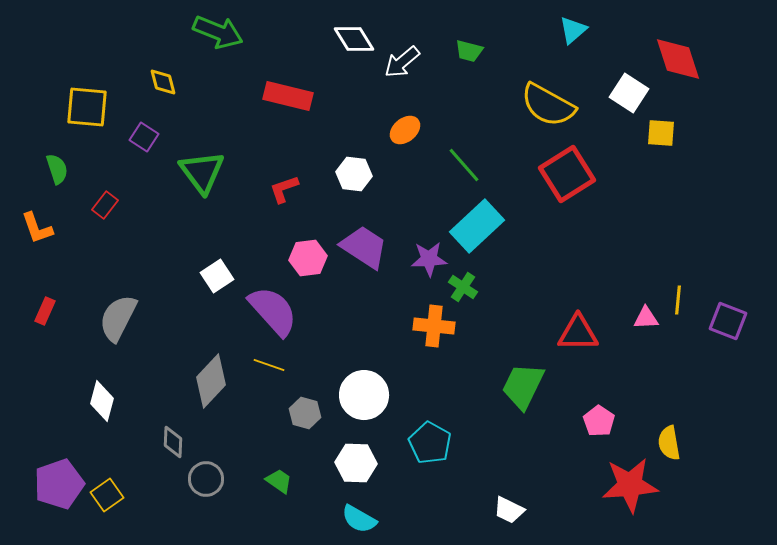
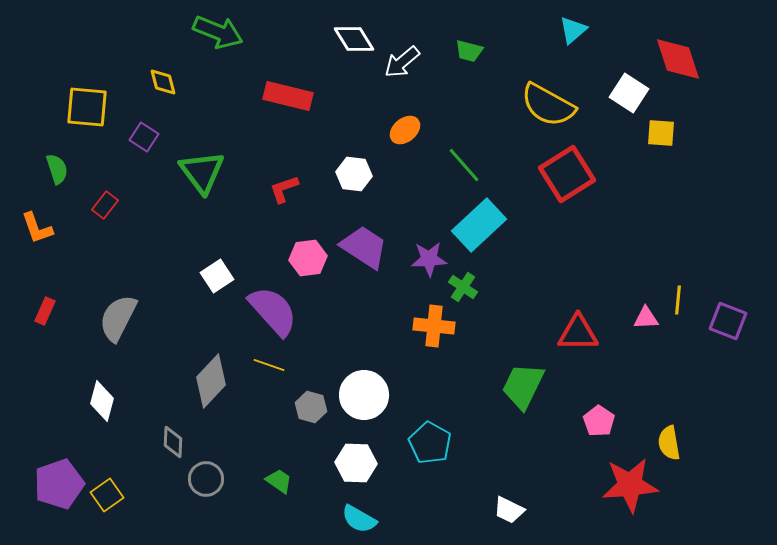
cyan rectangle at (477, 226): moved 2 px right, 1 px up
gray hexagon at (305, 413): moved 6 px right, 6 px up
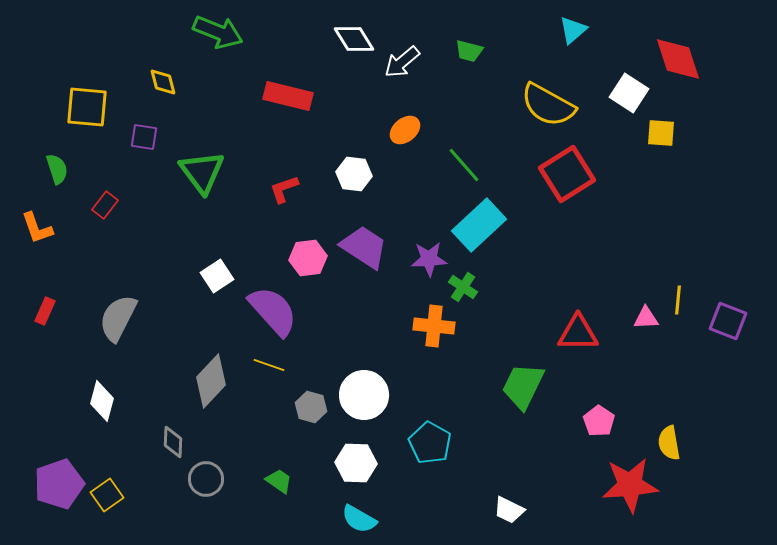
purple square at (144, 137): rotated 24 degrees counterclockwise
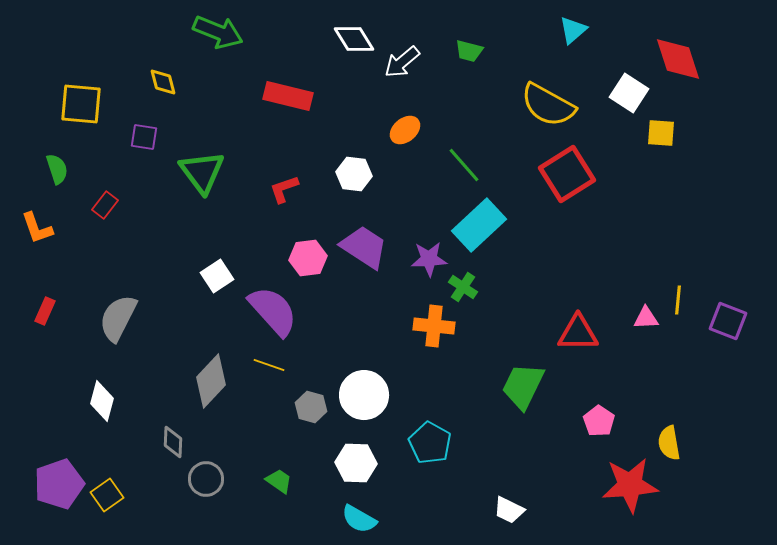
yellow square at (87, 107): moved 6 px left, 3 px up
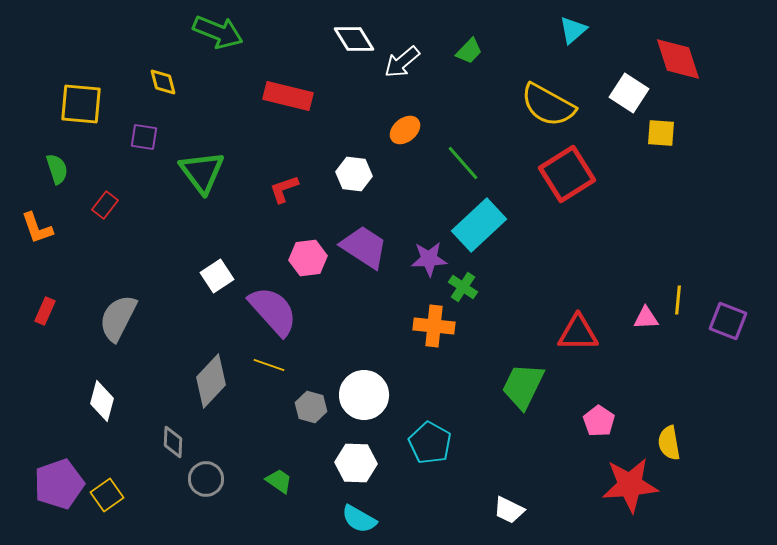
green trapezoid at (469, 51): rotated 60 degrees counterclockwise
green line at (464, 165): moved 1 px left, 2 px up
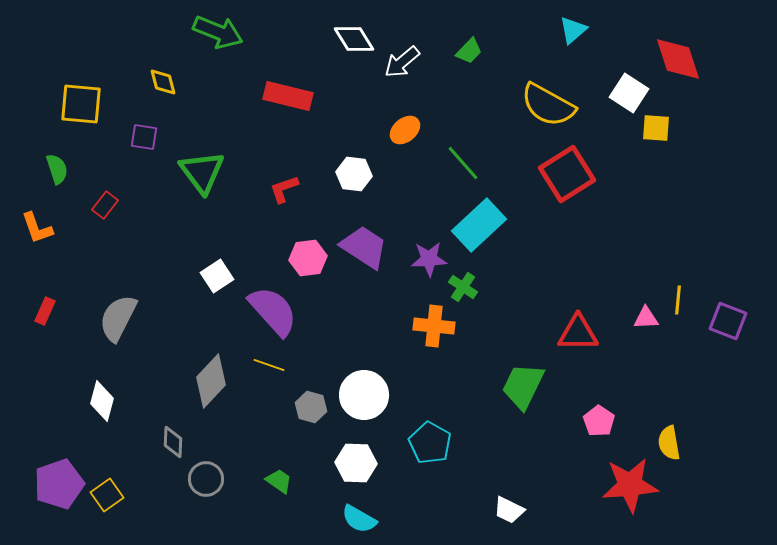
yellow square at (661, 133): moved 5 px left, 5 px up
